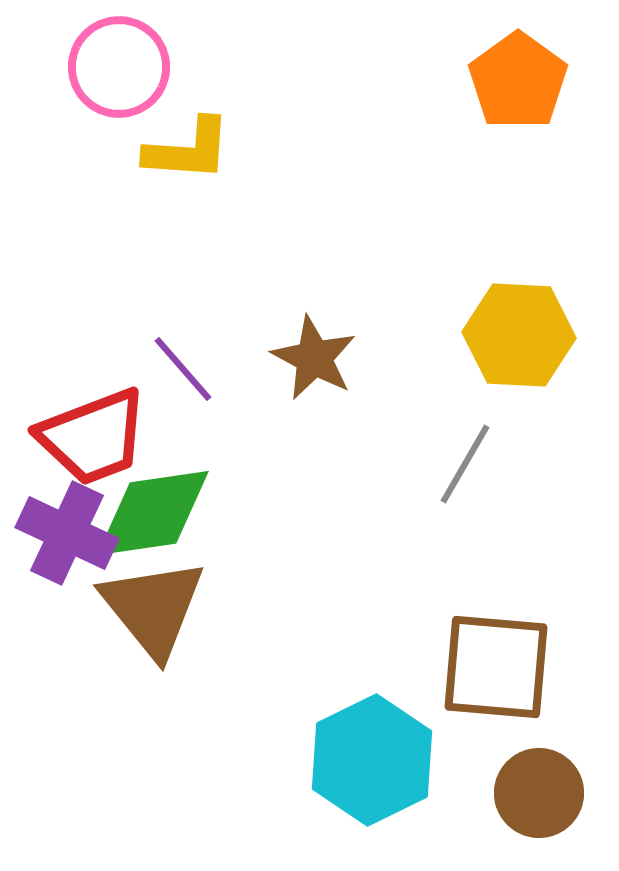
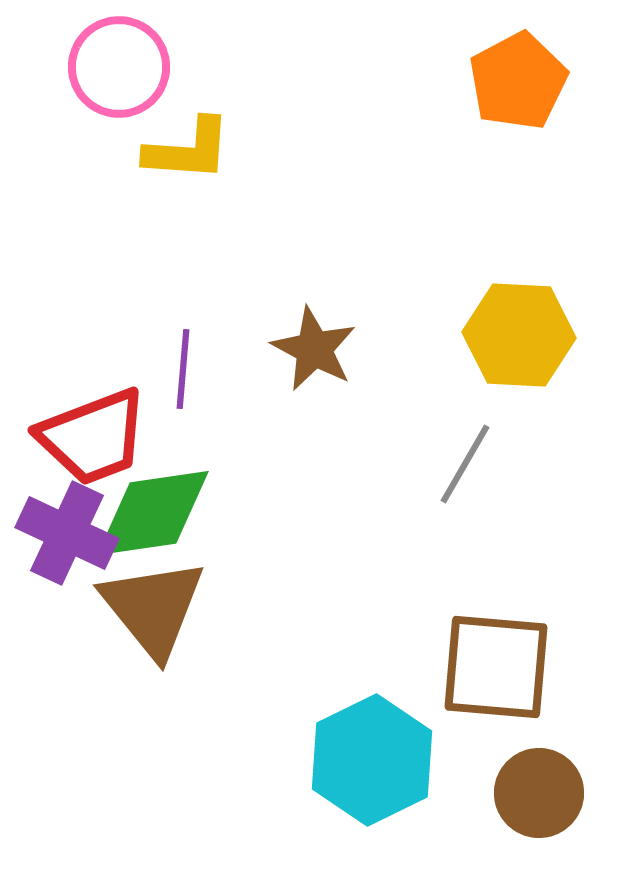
orange pentagon: rotated 8 degrees clockwise
brown star: moved 9 px up
purple line: rotated 46 degrees clockwise
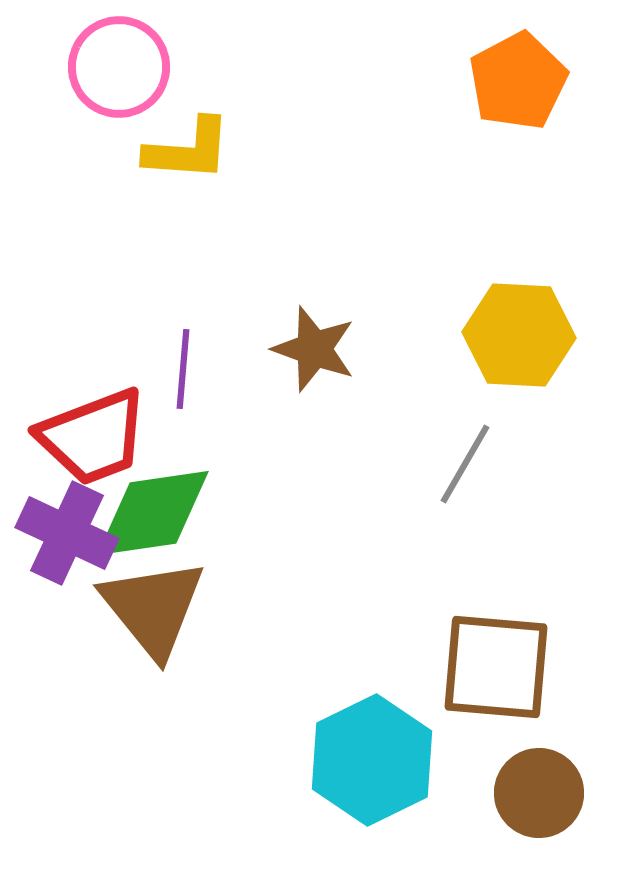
brown star: rotated 8 degrees counterclockwise
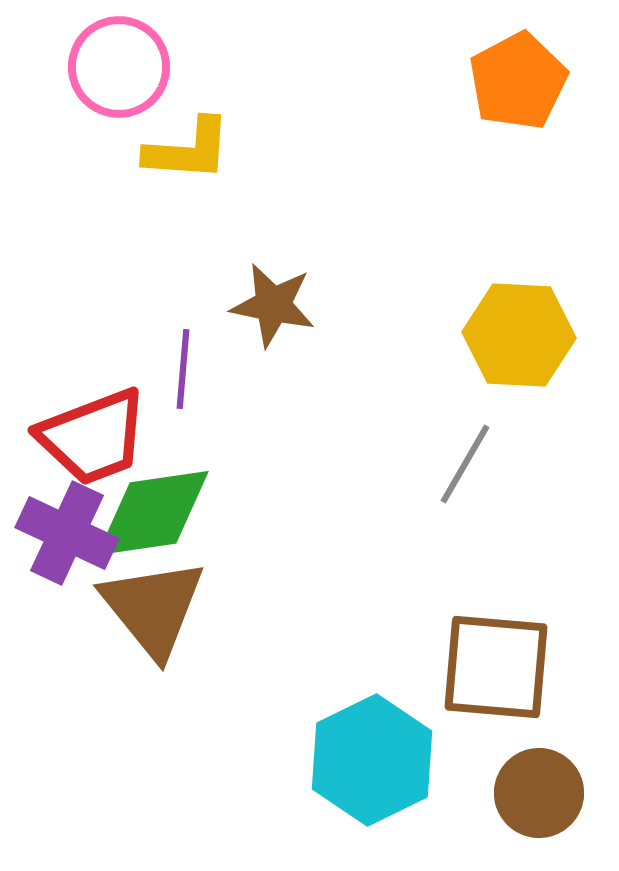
brown star: moved 41 px left, 44 px up; rotated 8 degrees counterclockwise
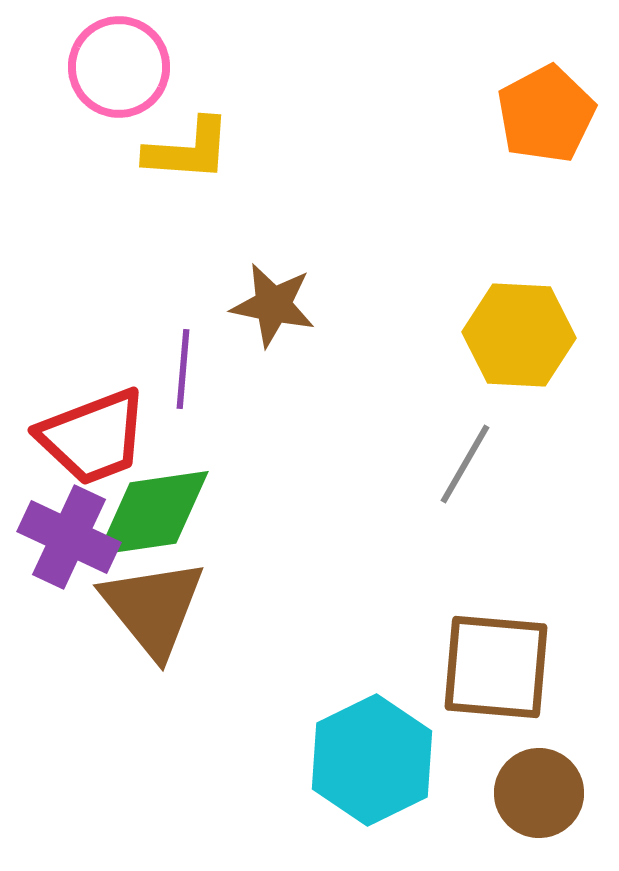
orange pentagon: moved 28 px right, 33 px down
purple cross: moved 2 px right, 4 px down
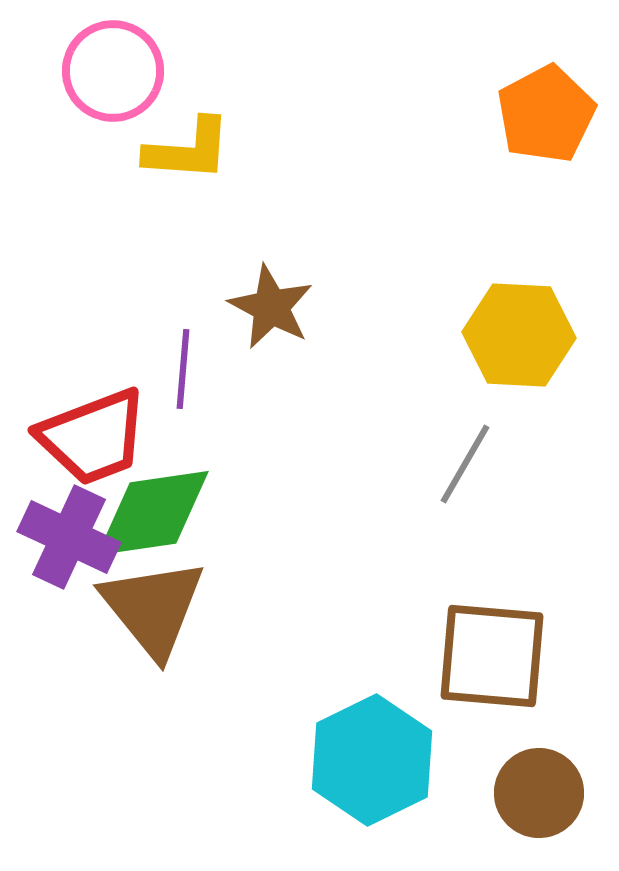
pink circle: moved 6 px left, 4 px down
brown star: moved 2 px left, 2 px down; rotated 16 degrees clockwise
brown square: moved 4 px left, 11 px up
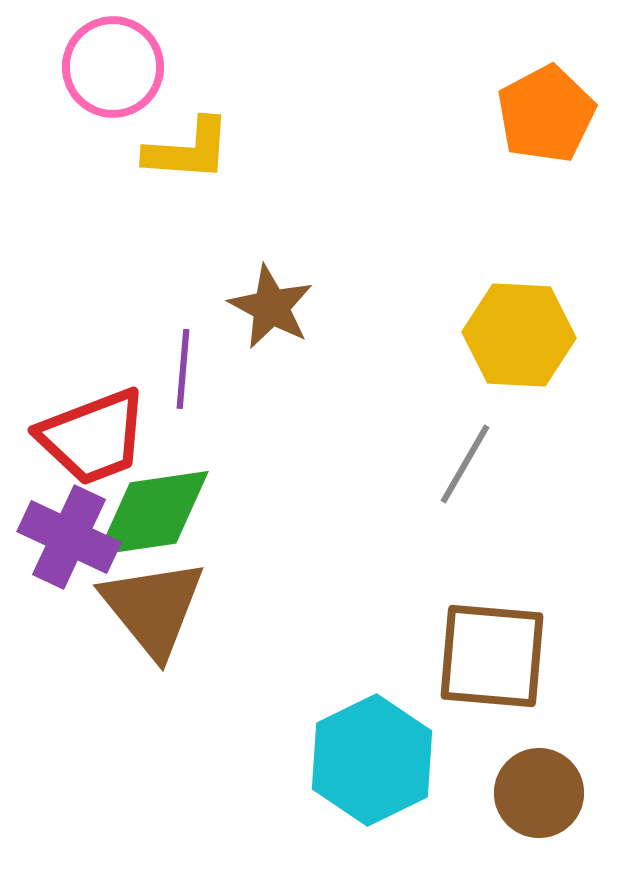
pink circle: moved 4 px up
